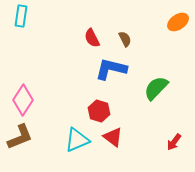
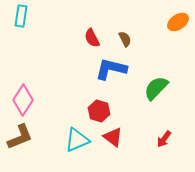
red arrow: moved 10 px left, 3 px up
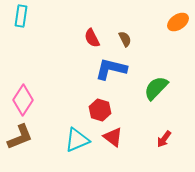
red hexagon: moved 1 px right, 1 px up
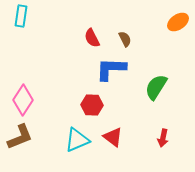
blue L-shape: rotated 12 degrees counterclockwise
green semicircle: moved 1 px up; rotated 12 degrees counterclockwise
red hexagon: moved 8 px left, 5 px up; rotated 15 degrees counterclockwise
red arrow: moved 1 px left, 1 px up; rotated 24 degrees counterclockwise
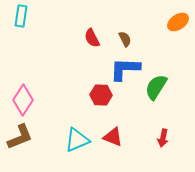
blue L-shape: moved 14 px right
red hexagon: moved 9 px right, 10 px up
red triangle: rotated 15 degrees counterclockwise
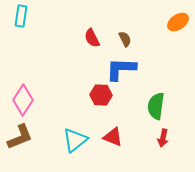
blue L-shape: moved 4 px left
green semicircle: moved 19 px down; rotated 24 degrees counterclockwise
cyan triangle: moved 2 px left; rotated 16 degrees counterclockwise
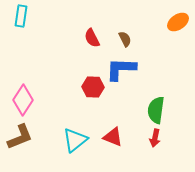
red hexagon: moved 8 px left, 8 px up
green semicircle: moved 4 px down
red arrow: moved 8 px left
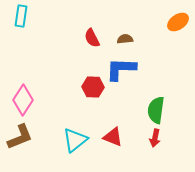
brown semicircle: rotated 70 degrees counterclockwise
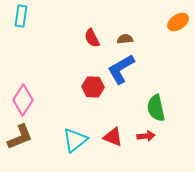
blue L-shape: rotated 32 degrees counterclockwise
green semicircle: moved 2 px up; rotated 20 degrees counterclockwise
red arrow: moved 9 px left, 2 px up; rotated 108 degrees counterclockwise
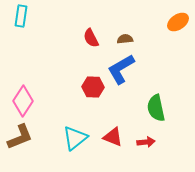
red semicircle: moved 1 px left
pink diamond: moved 1 px down
red arrow: moved 6 px down
cyan triangle: moved 2 px up
